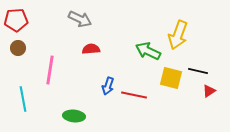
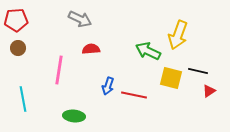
pink line: moved 9 px right
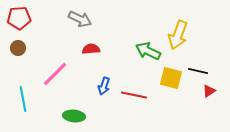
red pentagon: moved 3 px right, 2 px up
pink line: moved 4 px left, 4 px down; rotated 36 degrees clockwise
blue arrow: moved 4 px left
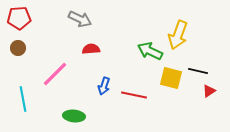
green arrow: moved 2 px right
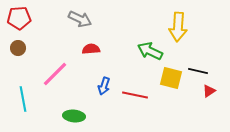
yellow arrow: moved 8 px up; rotated 16 degrees counterclockwise
red line: moved 1 px right
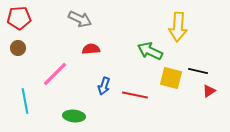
cyan line: moved 2 px right, 2 px down
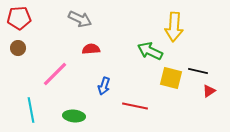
yellow arrow: moved 4 px left
red line: moved 11 px down
cyan line: moved 6 px right, 9 px down
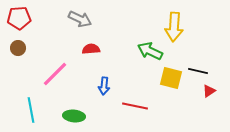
blue arrow: rotated 12 degrees counterclockwise
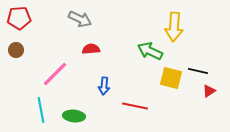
brown circle: moved 2 px left, 2 px down
cyan line: moved 10 px right
